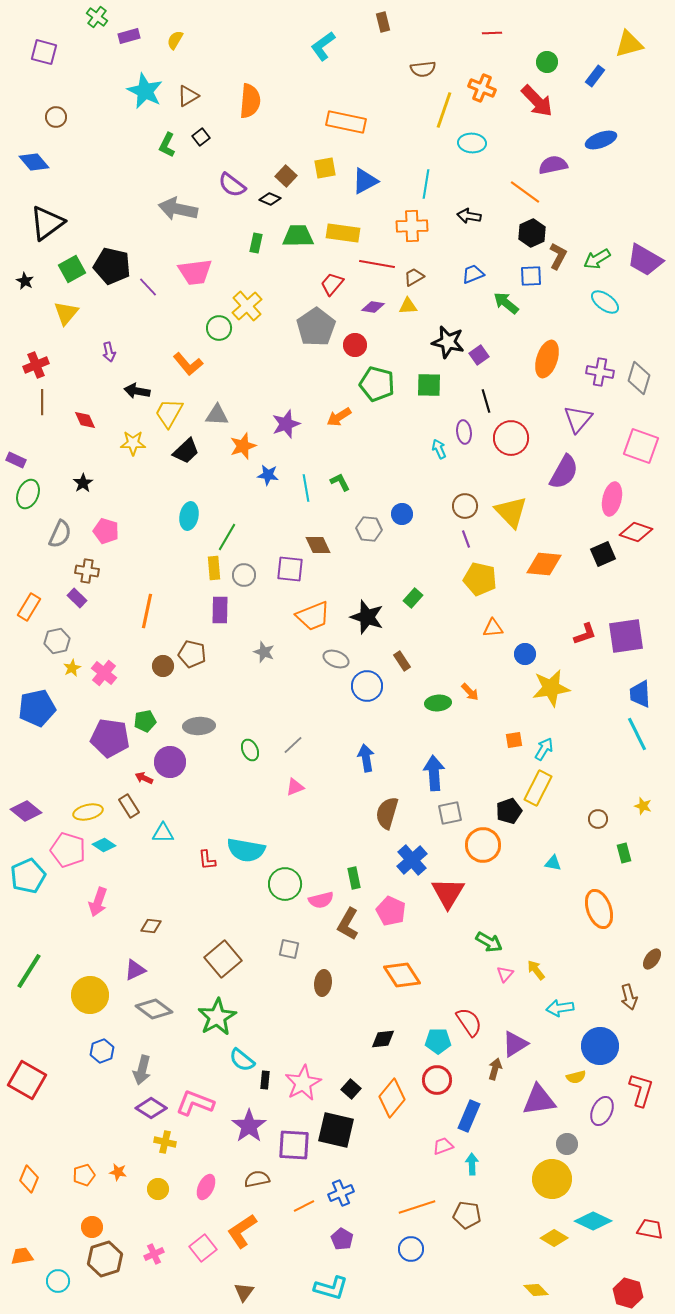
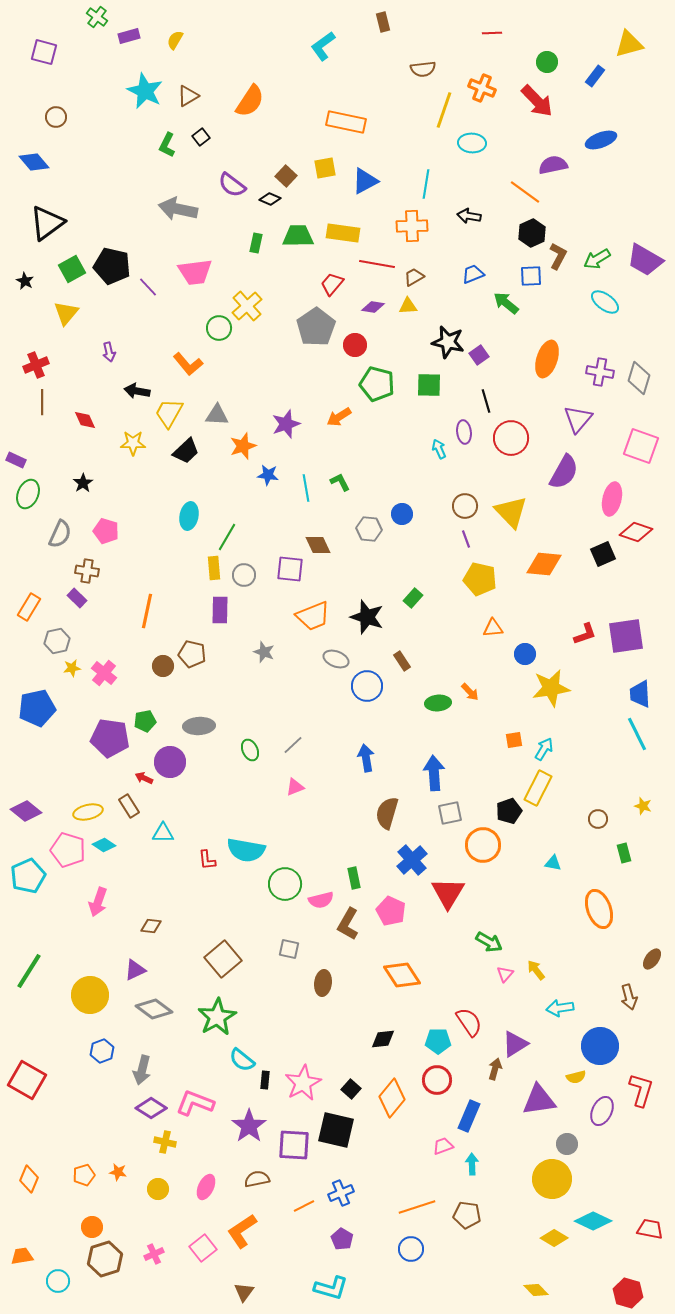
orange semicircle at (250, 101): rotated 28 degrees clockwise
yellow star at (72, 668): rotated 18 degrees clockwise
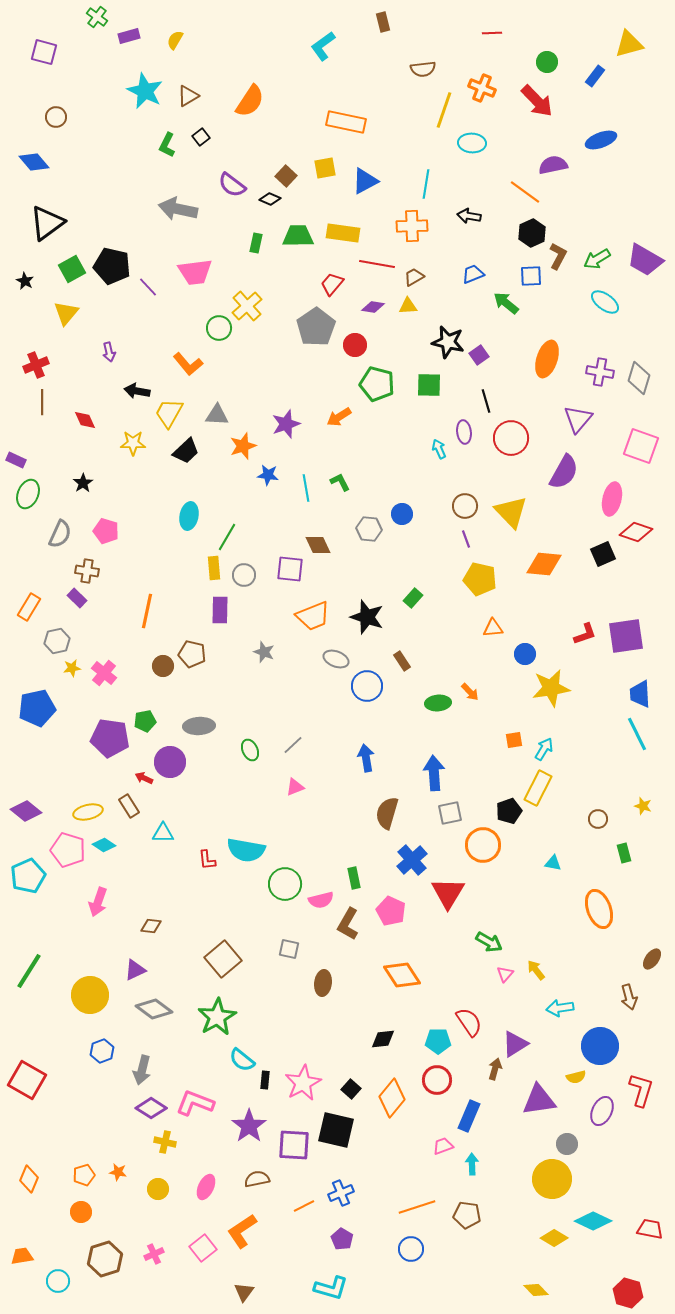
orange circle at (92, 1227): moved 11 px left, 15 px up
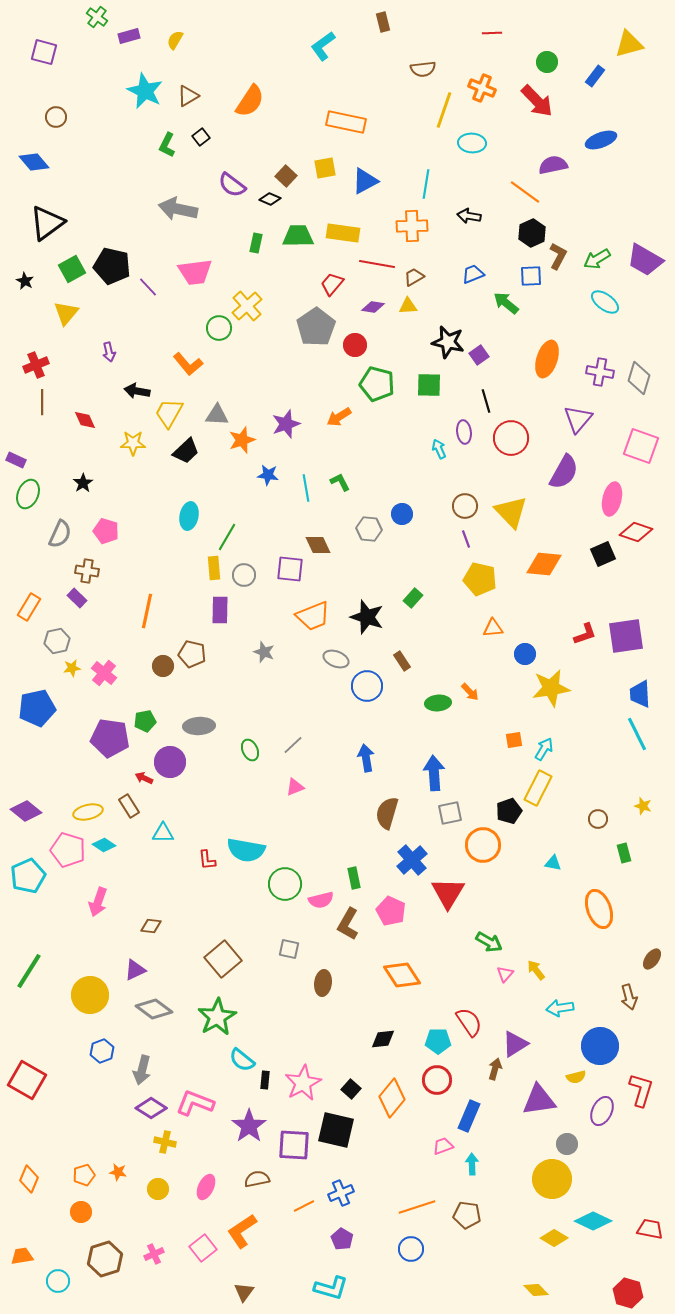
orange star at (243, 446): moved 1 px left, 6 px up
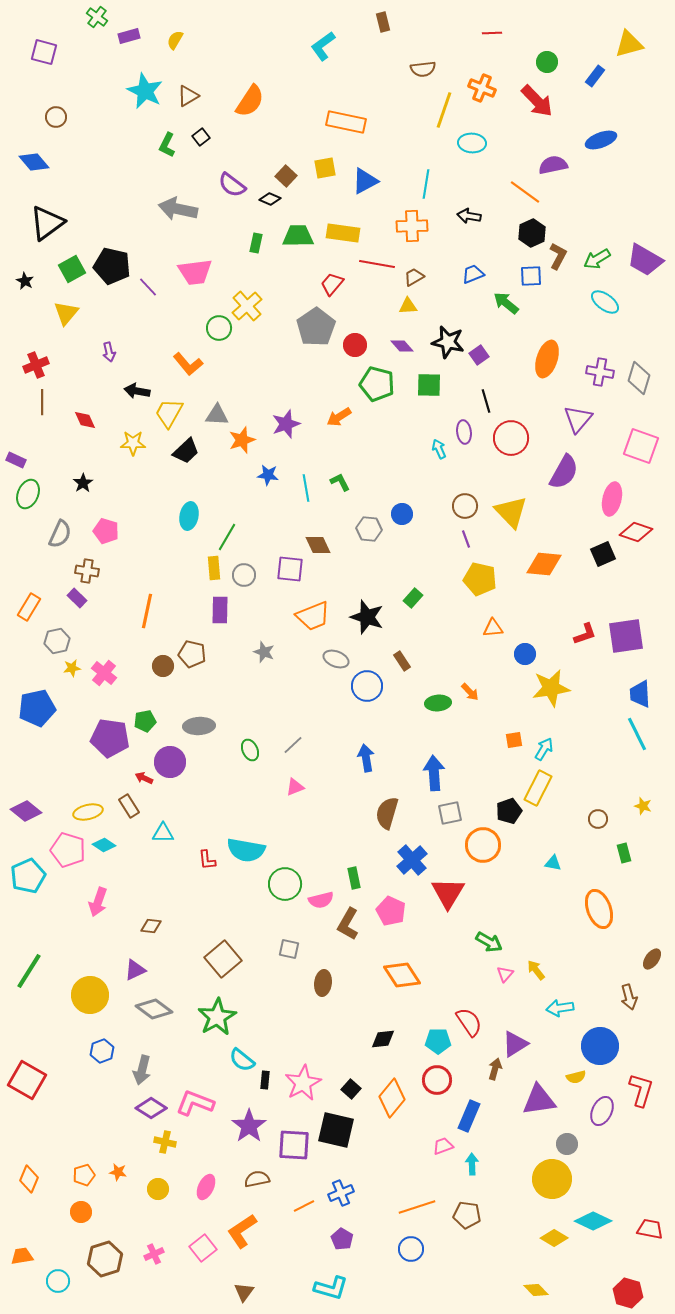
purple diamond at (373, 307): moved 29 px right, 39 px down; rotated 40 degrees clockwise
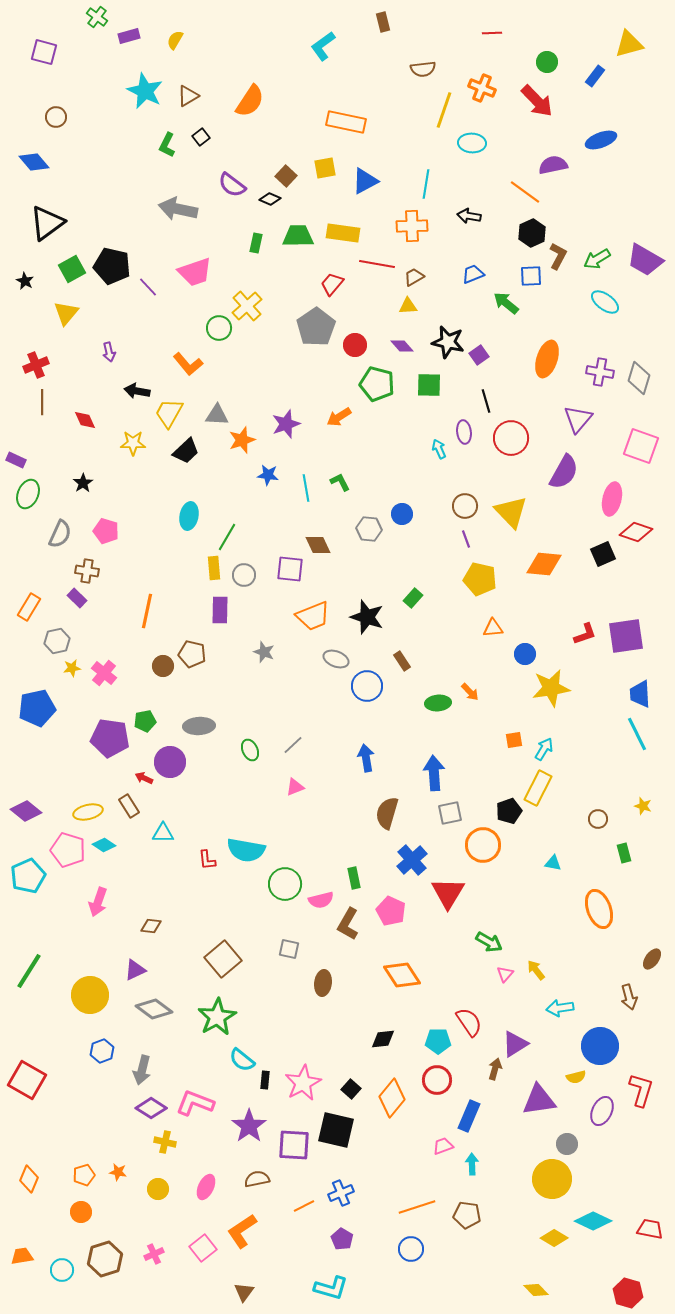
pink trapezoid at (195, 272): rotated 12 degrees counterclockwise
cyan circle at (58, 1281): moved 4 px right, 11 px up
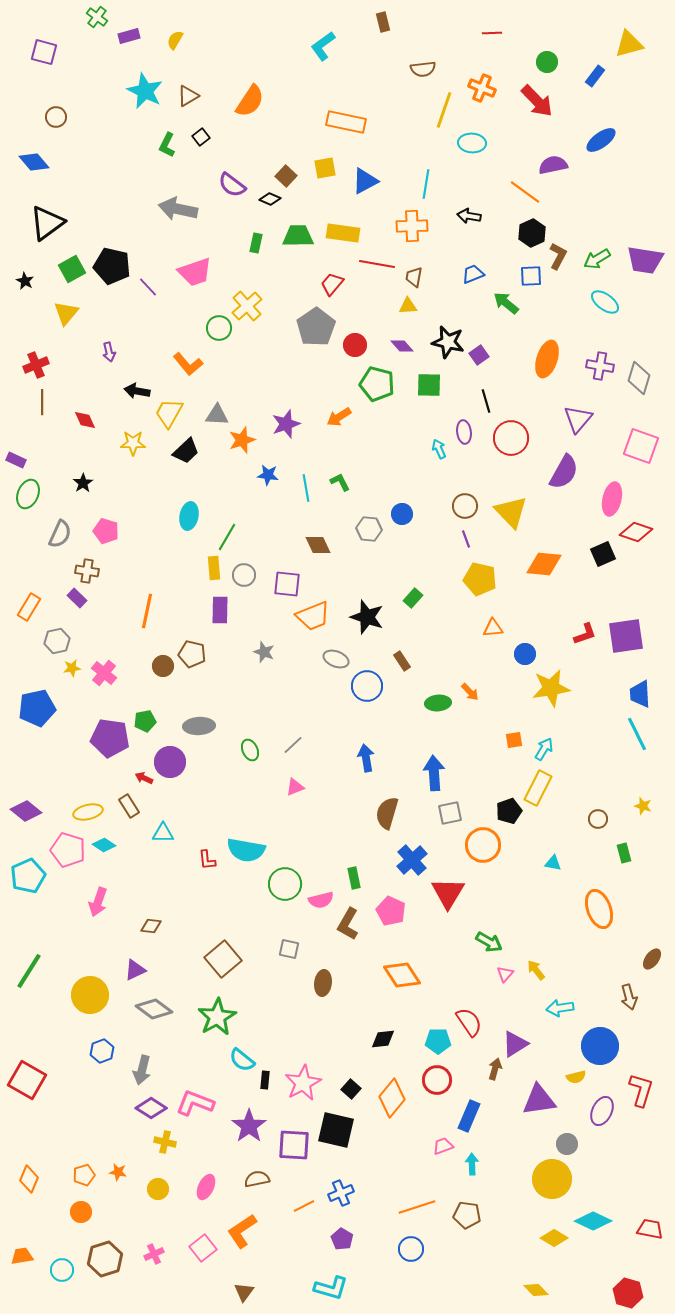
blue ellipse at (601, 140): rotated 16 degrees counterclockwise
purple trapezoid at (645, 260): rotated 21 degrees counterclockwise
brown trapezoid at (414, 277): rotated 50 degrees counterclockwise
purple cross at (600, 372): moved 6 px up
purple square at (290, 569): moved 3 px left, 15 px down
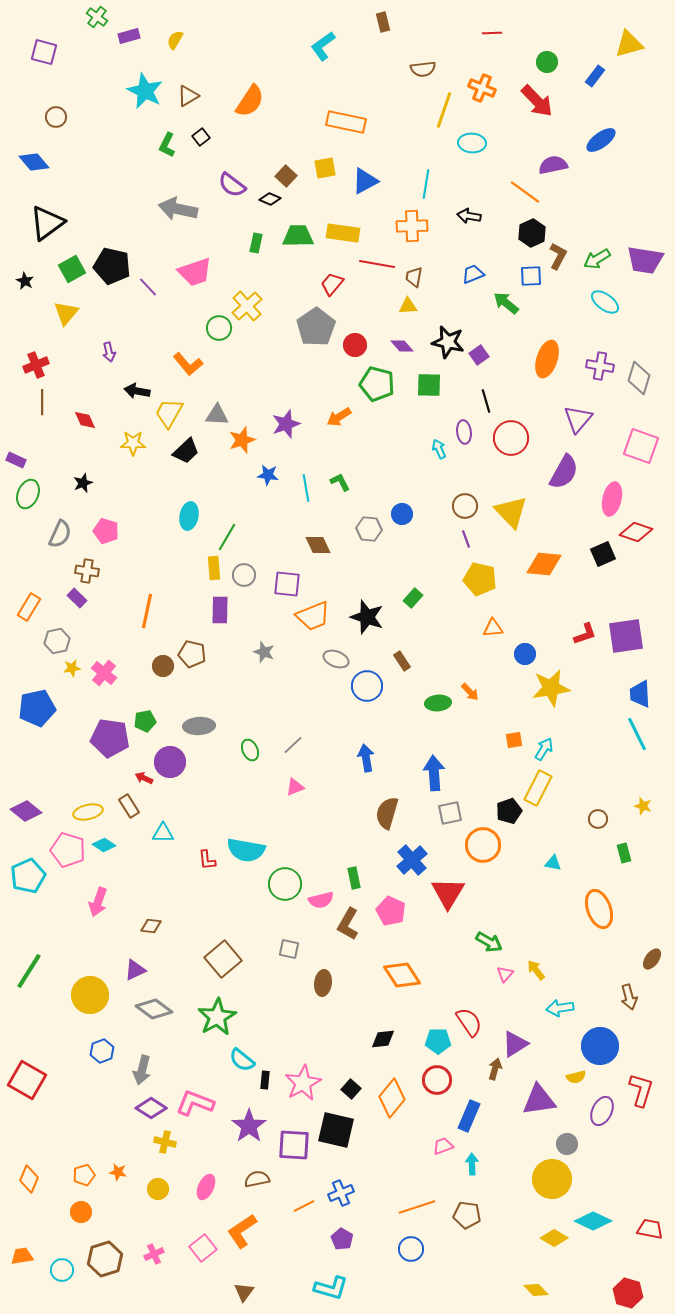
black star at (83, 483): rotated 12 degrees clockwise
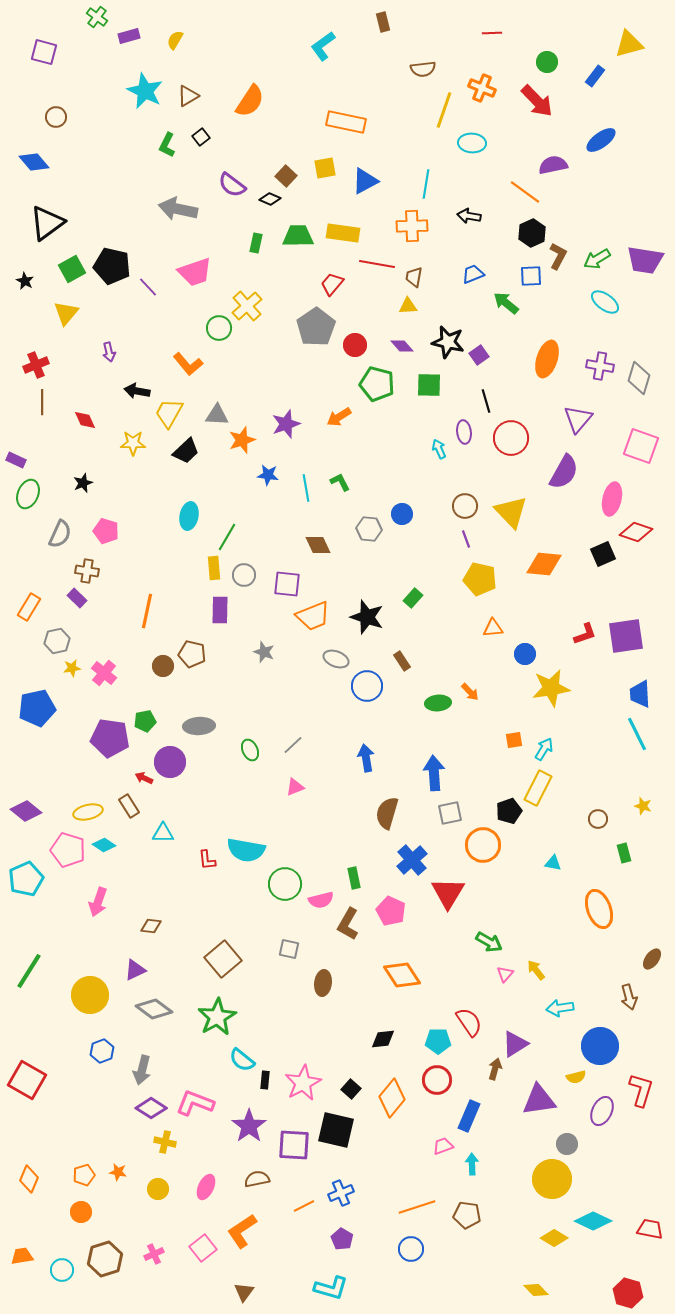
cyan pentagon at (28, 876): moved 2 px left, 3 px down
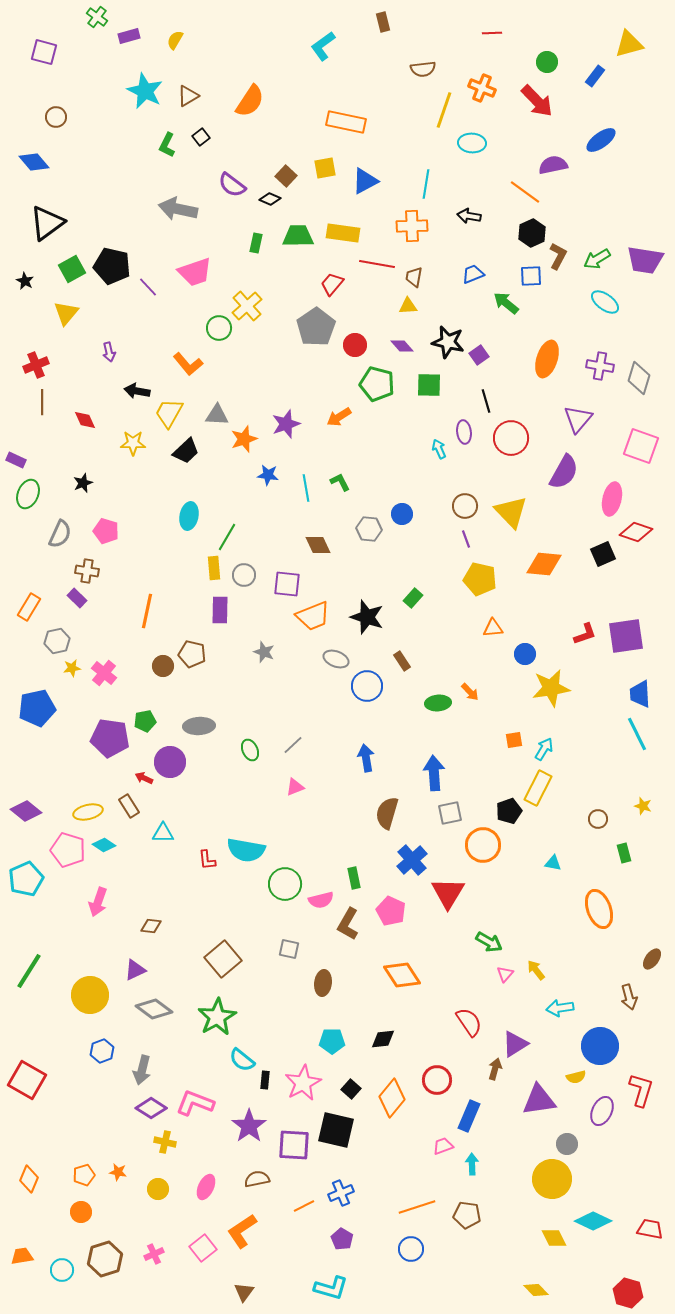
orange star at (242, 440): moved 2 px right, 1 px up
cyan pentagon at (438, 1041): moved 106 px left
yellow diamond at (554, 1238): rotated 32 degrees clockwise
